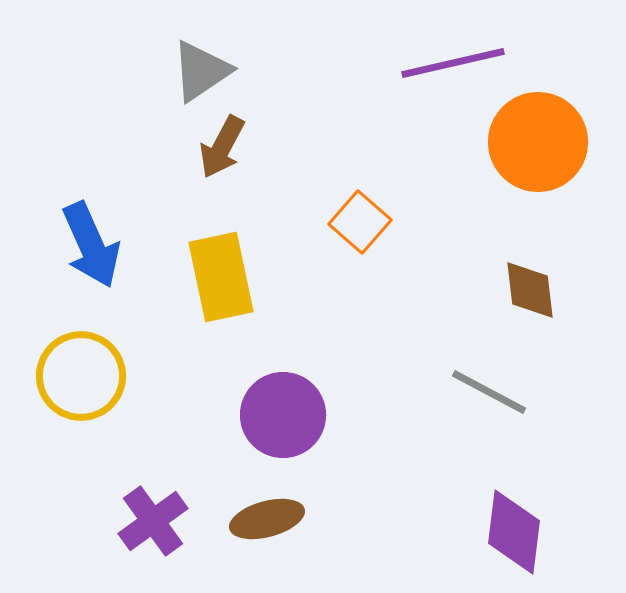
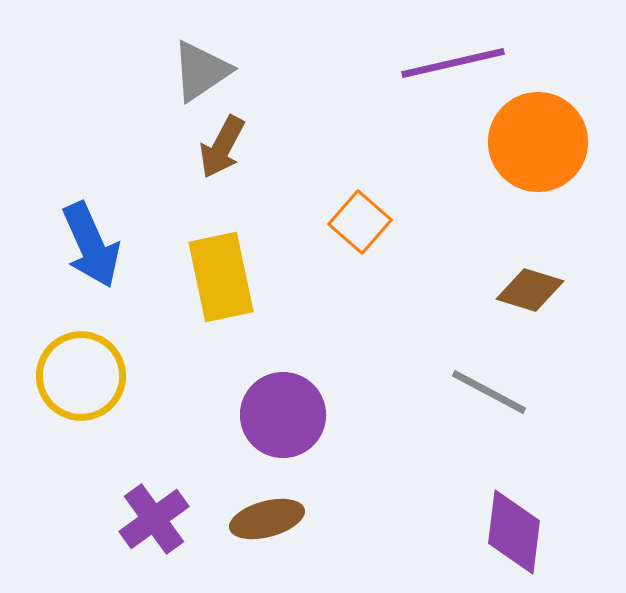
brown diamond: rotated 66 degrees counterclockwise
purple cross: moved 1 px right, 2 px up
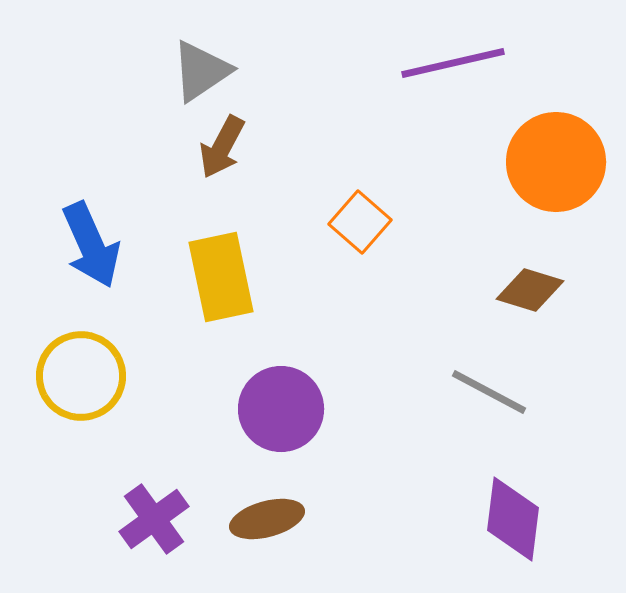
orange circle: moved 18 px right, 20 px down
purple circle: moved 2 px left, 6 px up
purple diamond: moved 1 px left, 13 px up
